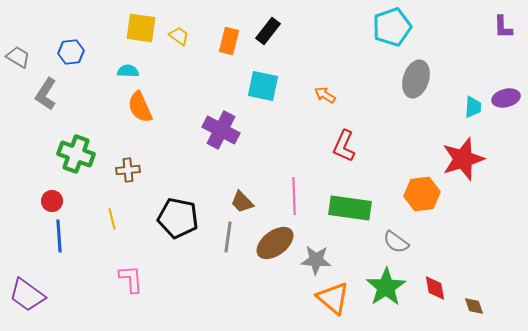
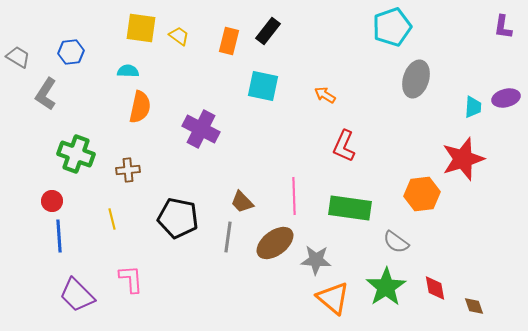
purple L-shape: rotated 10 degrees clockwise
orange semicircle: rotated 144 degrees counterclockwise
purple cross: moved 20 px left, 1 px up
purple trapezoid: moved 50 px right; rotated 9 degrees clockwise
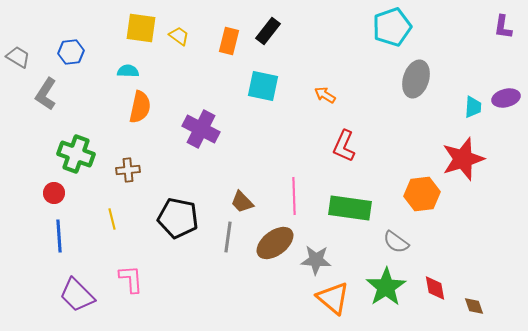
red circle: moved 2 px right, 8 px up
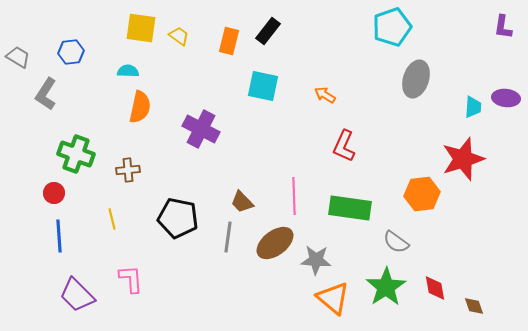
purple ellipse: rotated 20 degrees clockwise
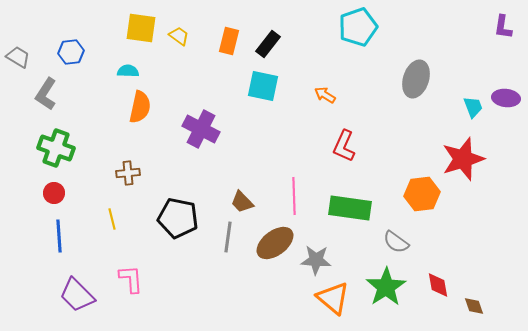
cyan pentagon: moved 34 px left
black rectangle: moved 13 px down
cyan trapezoid: rotated 25 degrees counterclockwise
green cross: moved 20 px left, 6 px up
brown cross: moved 3 px down
red diamond: moved 3 px right, 3 px up
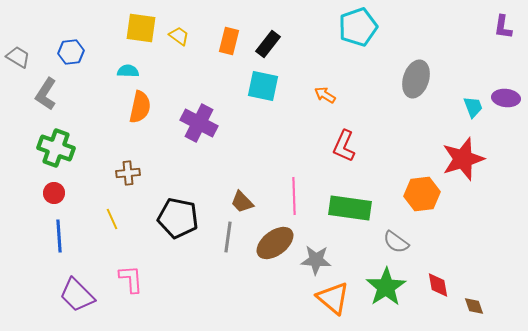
purple cross: moved 2 px left, 6 px up
yellow line: rotated 10 degrees counterclockwise
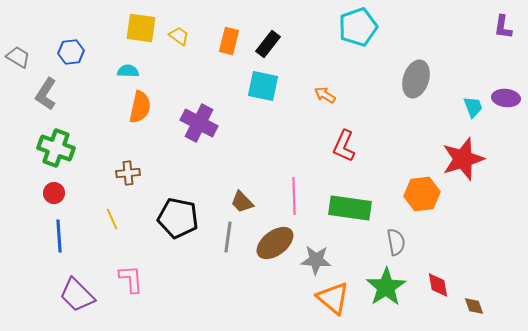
gray semicircle: rotated 136 degrees counterclockwise
